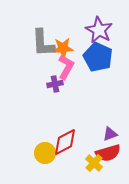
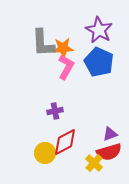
blue pentagon: moved 1 px right, 5 px down
purple cross: moved 27 px down
red semicircle: moved 1 px right, 1 px up
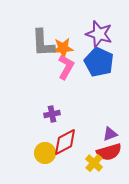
purple star: moved 4 px down; rotated 12 degrees counterclockwise
purple cross: moved 3 px left, 3 px down
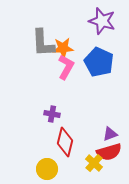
purple star: moved 3 px right, 13 px up
purple cross: rotated 21 degrees clockwise
red diamond: rotated 48 degrees counterclockwise
yellow circle: moved 2 px right, 16 px down
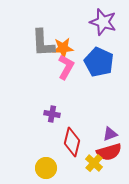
purple star: moved 1 px right, 1 px down
red diamond: moved 7 px right
yellow circle: moved 1 px left, 1 px up
